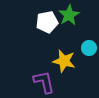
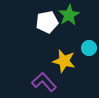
purple L-shape: rotated 30 degrees counterclockwise
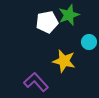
green star: rotated 10 degrees clockwise
cyan circle: moved 6 px up
purple L-shape: moved 8 px left
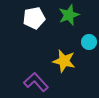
white pentagon: moved 13 px left, 4 px up
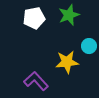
cyan circle: moved 4 px down
yellow star: moved 3 px right, 1 px down; rotated 20 degrees counterclockwise
purple L-shape: moved 1 px up
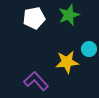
cyan circle: moved 3 px down
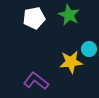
green star: rotated 25 degrees counterclockwise
yellow star: moved 4 px right
purple L-shape: rotated 10 degrees counterclockwise
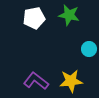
green star: rotated 15 degrees counterclockwise
yellow star: moved 19 px down
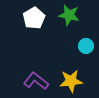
white pentagon: rotated 20 degrees counterclockwise
cyan circle: moved 3 px left, 3 px up
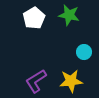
cyan circle: moved 2 px left, 6 px down
purple L-shape: rotated 70 degrees counterclockwise
